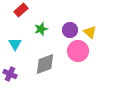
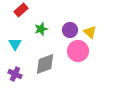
purple cross: moved 5 px right
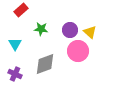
green star: rotated 24 degrees clockwise
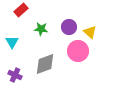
purple circle: moved 1 px left, 3 px up
cyan triangle: moved 3 px left, 2 px up
purple cross: moved 1 px down
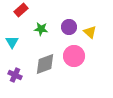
pink circle: moved 4 px left, 5 px down
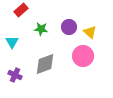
pink circle: moved 9 px right
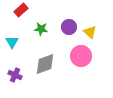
pink circle: moved 2 px left
